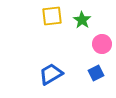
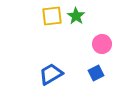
green star: moved 6 px left, 4 px up
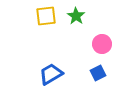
yellow square: moved 6 px left
blue square: moved 2 px right
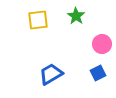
yellow square: moved 8 px left, 4 px down
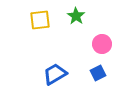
yellow square: moved 2 px right
blue trapezoid: moved 4 px right
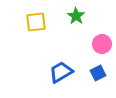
yellow square: moved 4 px left, 2 px down
blue trapezoid: moved 6 px right, 2 px up
